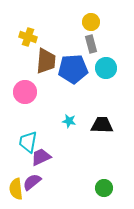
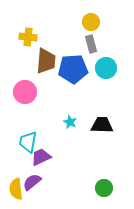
yellow cross: rotated 12 degrees counterclockwise
cyan star: moved 1 px right, 1 px down; rotated 16 degrees clockwise
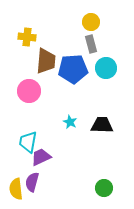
yellow cross: moved 1 px left
pink circle: moved 4 px right, 1 px up
purple semicircle: rotated 36 degrees counterclockwise
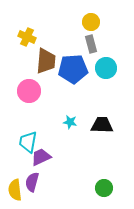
yellow cross: rotated 18 degrees clockwise
cyan star: rotated 16 degrees counterclockwise
yellow semicircle: moved 1 px left, 1 px down
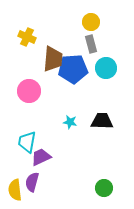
brown trapezoid: moved 7 px right, 2 px up
black trapezoid: moved 4 px up
cyan trapezoid: moved 1 px left
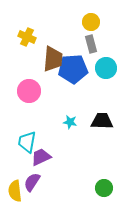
purple semicircle: rotated 18 degrees clockwise
yellow semicircle: moved 1 px down
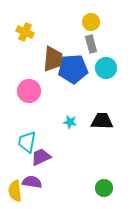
yellow cross: moved 2 px left, 5 px up
purple semicircle: rotated 66 degrees clockwise
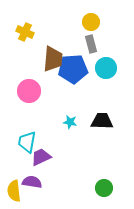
yellow semicircle: moved 1 px left
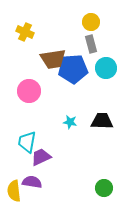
brown trapezoid: rotated 76 degrees clockwise
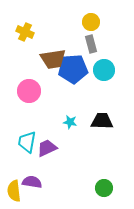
cyan circle: moved 2 px left, 2 px down
purple trapezoid: moved 6 px right, 9 px up
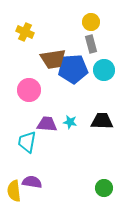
pink circle: moved 1 px up
purple trapezoid: moved 24 px up; rotated 30 degrees clockwise
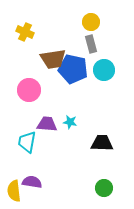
blue pentagon: rotated 16 degrees clockwise
black trapezoid: moved 22 px down
